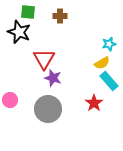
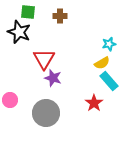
gray circle: moved 2 px left, 4 px down
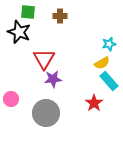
purple star: moved 1 px down; rotated 24 degrees counterclockwise
pink circle: moved 1 px right, 1 px up
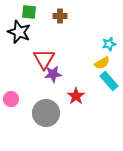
green square: moved 1 px right
purple star: moved 5 px up
red star: moved 18 px left, 7 px up
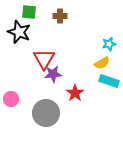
cyan rectangle: rotated 30 degrees counterclockwise
red star: moved 1 px left, 3 px up
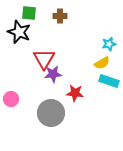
green square: moved 1 px down
red star: rotated 30 degrees counterclockwise
gray circle: moved 5 px right
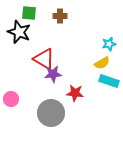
red triangle: rotated 30 degrees counterclockwise
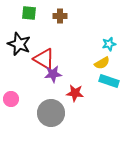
black star: moved 12 px down
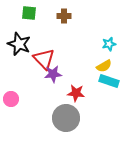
brown cross: moved 4 px right
red triangle: rotated 15 degrees clockwise
yellow semicircle: moved 2 px right, 3 px down
red star: moved 1 px right
gray circle: moved 15 px right, 5 px down
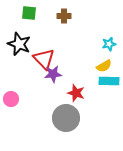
cyan rectangle: rotated 18 degrees counterclockwise
red star: rotated 12 degrees clockwise
